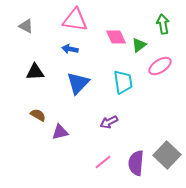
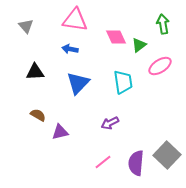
gray triangle: rotated 21 degrees clockwise
purple arrow: moved 1 px right, 1 px down
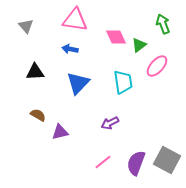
green arrow: rotated 12 degrees counterclockwise
pink ellipse: moved 3 px left; rotated 15 degrees counterclockwise
gray square: moved 5 px down; rotated 16 degrees counterclockwise
purple semicircle: rotated 15 degrees clockwise
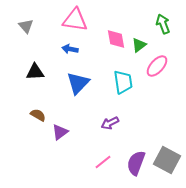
pink diamond: moved 2 px down; rotated 15 degrees clockwise
purple triangle: rotated 24 degrees counterclockwise
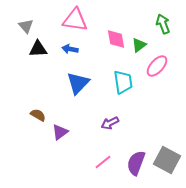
black triangle: moved 3 px right, 23 px up
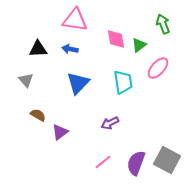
gray triangle: moved 54 px down
pink ellipse: moved 1 px right, 2 px down
